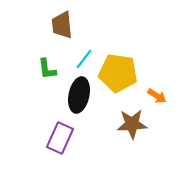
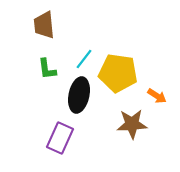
brown trapezoid: moved 18 px left
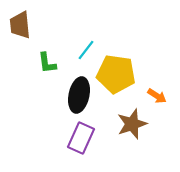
brown trapezoid: moved 24 px left
cyan line: moved 2 px right, 9 px up
green L-shape: moved 6 px up
yellow pentagon: moved 2 px left, 1 px down
brown star: rotated 16 degrees counterclockwise
purple rectangle: moved 21 px right
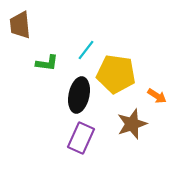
green L-shape: rotated 75 degrees counterclockwise
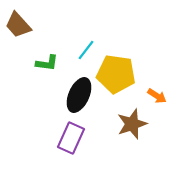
brown trapezoid: moved 2 px left; rotated 36 degrees counterclockwise
black ellipse: rotated 12 degrees clockwise
purple rectangle: moved 10 px left
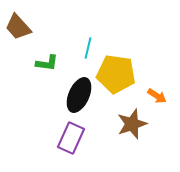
brown trapezoid: moved 2 px down
cyan line: moved 2 px right, 2 px up; rotated 25 degrees counterclockwise
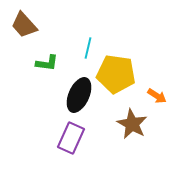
brown trapezoid: moved 6 px right, 2 px up
brown star: rotated 24 degrees counterclockwise
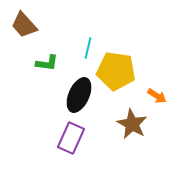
yellow pentagon: moved 3 px up
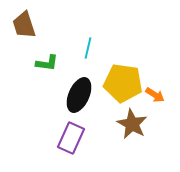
brown trapezoid: rotated 24 degrees clockwise
yellow pentagon: moved 7 px right, 12 px down
orange arrow: moved 2 px left, 1 px up
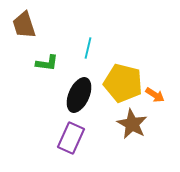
yellow pentagon: rotated 6 degrees clockwise
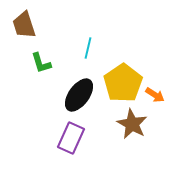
green L-shape: moved 6 px left; rotated 65 degrees clockwise
yellow pentagon: rotated 24 degrees clockwise
black ellipse: rotated 12 degrees clockwise
